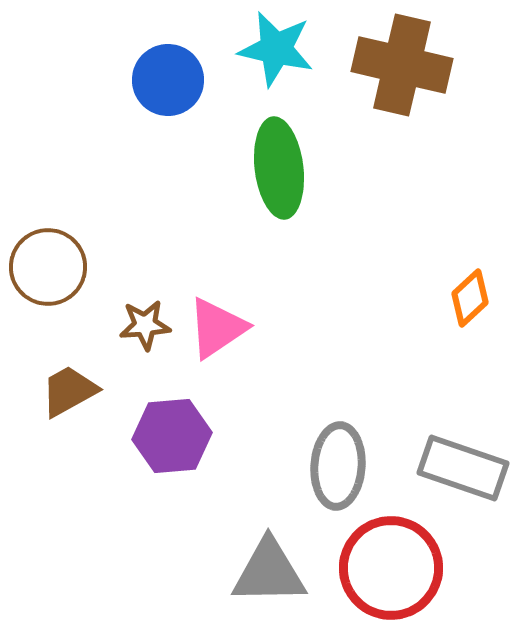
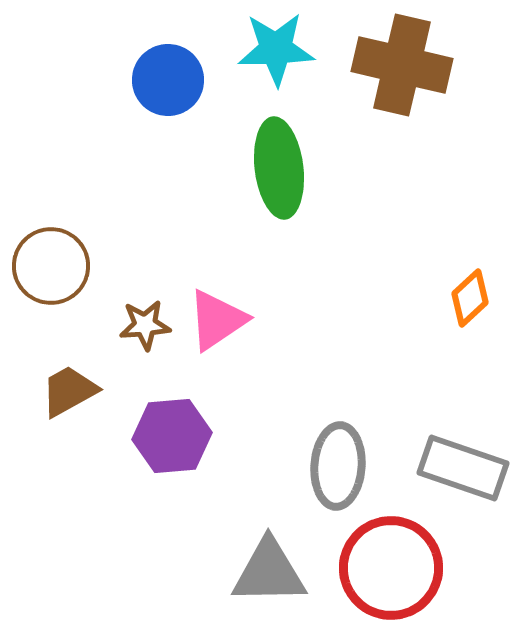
cyan star: rotated 14 degrees counterclockwise
brown circle: moved 3 px right, 1 px up
pink triangle: moved 8 px up
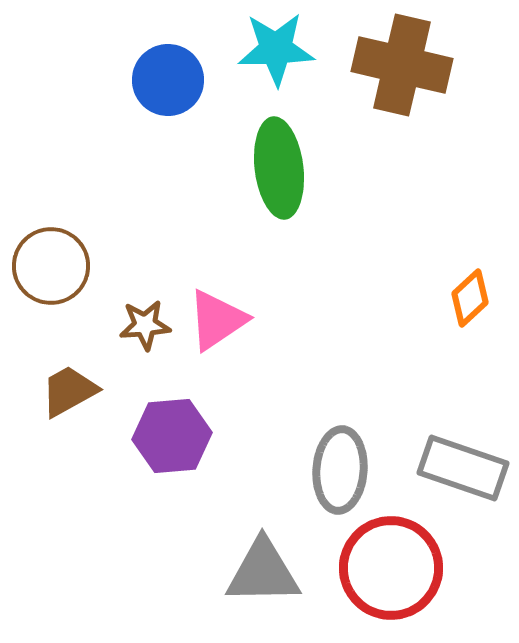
gray ellipse: moved 2 px right, 4 px down
gray triangle: moved 6 px left
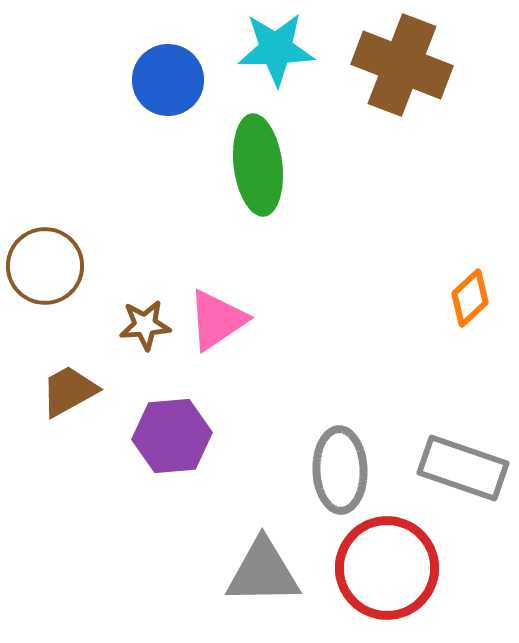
brown cross: rotated 8 degrees clockwise
green ellipse: moved 21 px left, 3 px up
brown circle: moved 6 px left
gray ellipse: rotated 6 degrees counterclockwise
red circle: moved 4 px left
